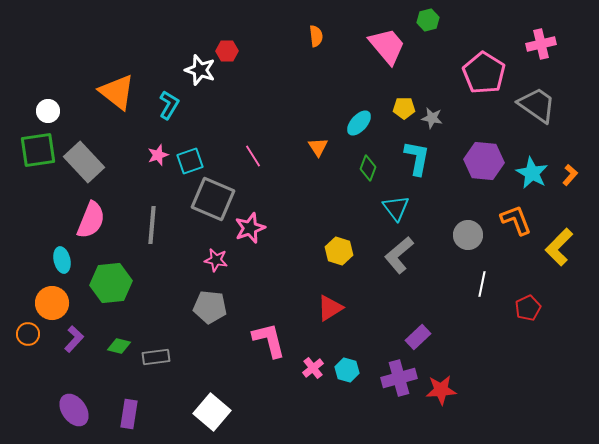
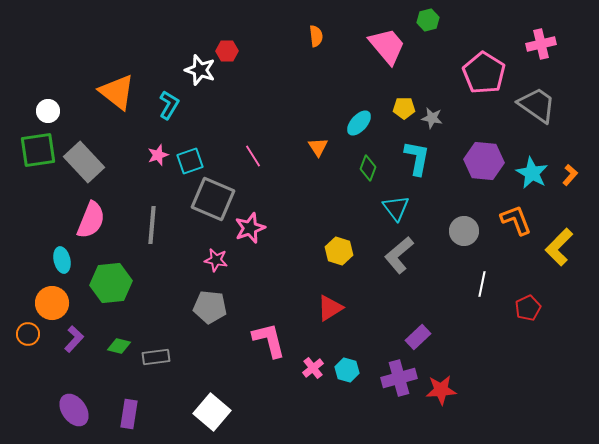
gray circle at (468, 235): moved 4 px left, 4 px up
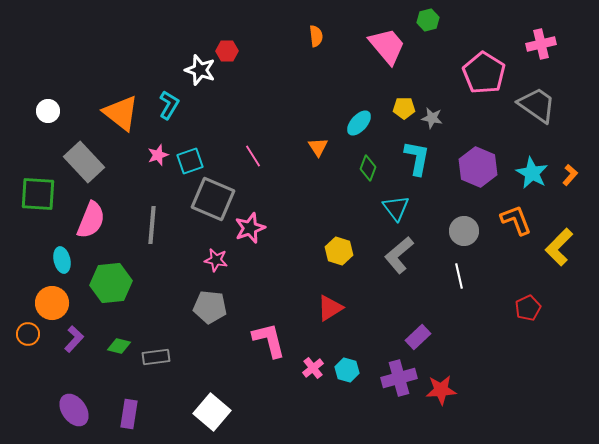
orange triangle at (117, 92): moved 4 px right, 21 px down
green square at (38, 150): moved 44 px down; rotated 12 degrees clockwise
purple hexagon at (484, 161): moved 6 px left, 6 px down; rotated 18 degrees clockwise
white line at (482, 284): moved 23 px left, 8 px up; rotated 25 degrees counterclockwise
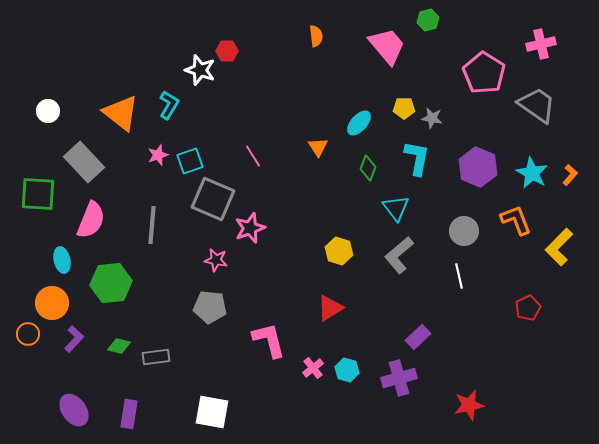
red star at (441, 390): moved 28 px right, 15 px down; rotated 8 degrees counterclockwise
white square at (212, 412): rotated 30 degrees counterclockwise
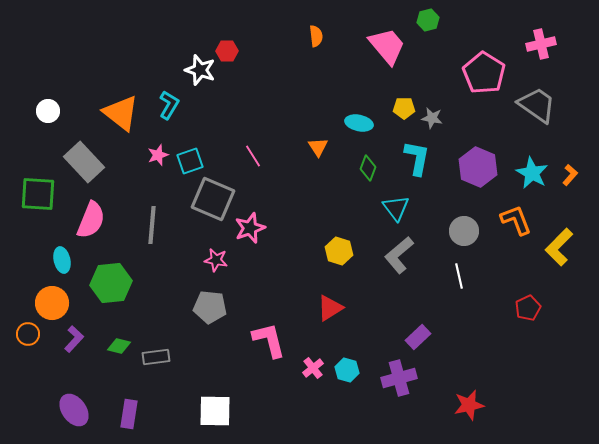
cyan ellipse at (359, 123): rotated 60 degrees clockwise
white square at (212, 412): moved 3 px right, 1 px up; rotated 9 degrees counterclockwise
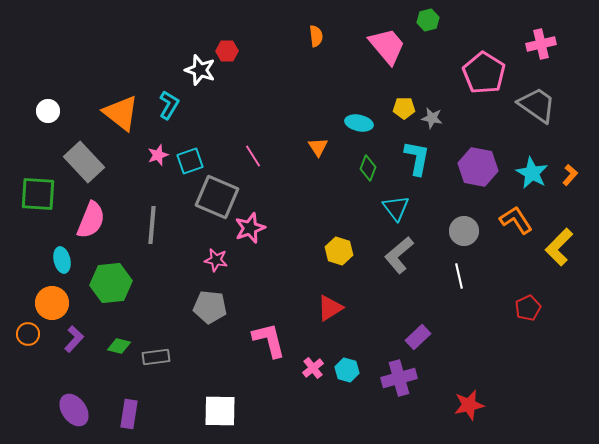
purple hexagon at (478, 167): rotated 12 degrees counterclockwise
gray square at (213, 199): moved 4 px right, 2 px up
orange L-shape at (516, 220): rotated 12 degrees counterclockwise
white square at (215, 411): moved 5 px right
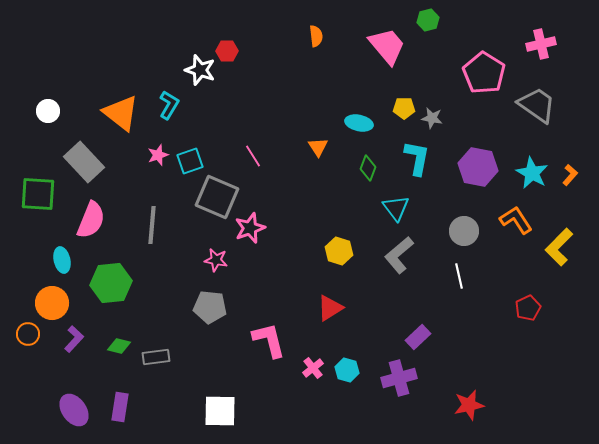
purple rectangle at (129, 414): moved 9 px left, 7 px up
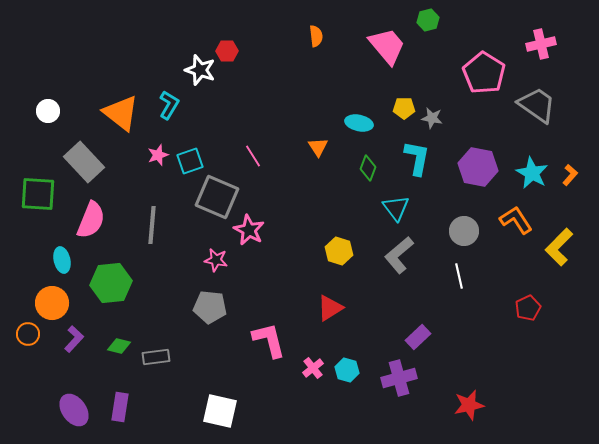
pink star at (250, 228): moved 1 px left, 2 px down; rotated 24 degrees counterclockwise
white square at (220, 411): rotated 12 degrees clockwise
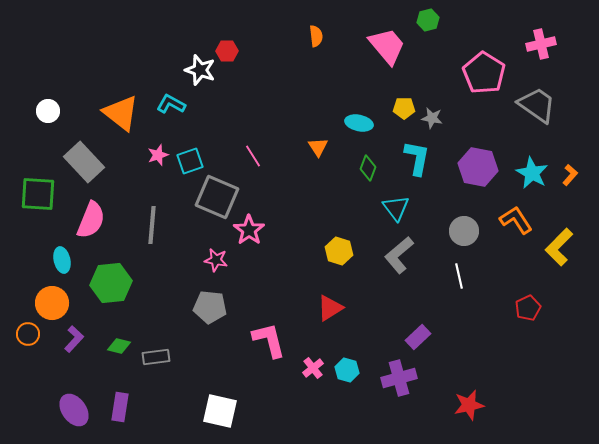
cyan L-shape at (169, 105): moved 2 px right, 1 px up; rotated 92 degrees counterclockwise
pink star at (249, 230): rotated 8 degrees clockwise
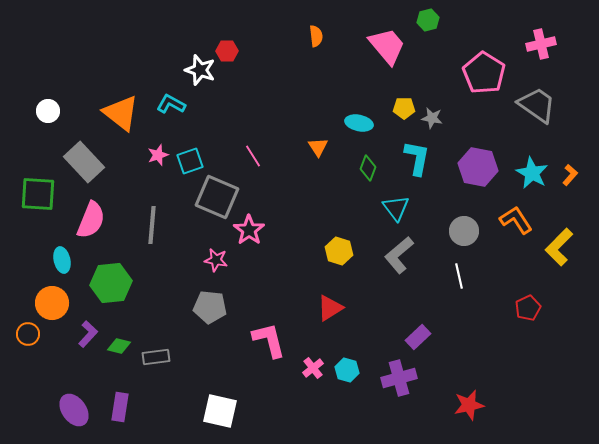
purple L-shape at (74, 339): moved 14 px right, 5 px up
